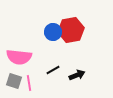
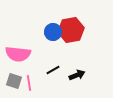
pink semicircle: moved 1 px left, 3 px up
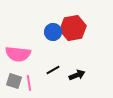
red hexagon: moved 2 px right, 2 px up
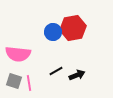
black line: moved 3 px right, 1 px down
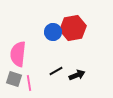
pink semicircle: rotated 90 degrees clockwise
gray square: moved 2 px up
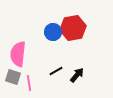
black arrow: rotated 28 degrees counterclockwise
gray square: moved 1 px left, 2 px up
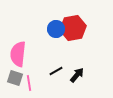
blue circle: moved 3 px right, 3 px up
gray square: moved 2 px right, 1 px down
